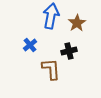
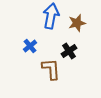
brown star: rotated 18 degrees clockwise
blue cross: moved 1 px down
black cross: rotated 21 degrees counterclockwise
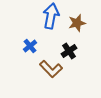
brown L-shape: rotated 140 degrees clockwise
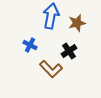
blue cross: moved 1 px up; rotated 24 degrees counterclockwise
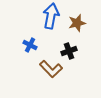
black cross: rotated 14 degrees clockwise
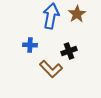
brown star: moved 9 px up; rotated 18 degrees counterclockwise
blue cross: rotated 24 degrees counterclockwise
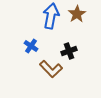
blue cross: moved 1 px right, 1 px down; rotated 32 degrees clockwise
